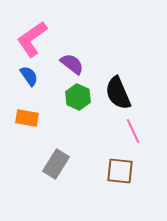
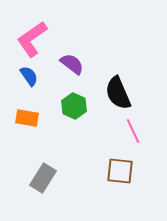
green hexagon: moved 4 px left, 9 px down
gray rectangle: moved 13 px left, 14 px down
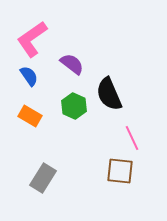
black semicircle: moved 9 px left, 1 px down
orange rectangle: moved 3 px right, 2 px up; rotated 20 degrees clockwise
pink line: moved 1 px left, 7 px down
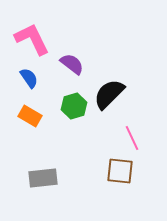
pink L-shape: rotated 99 degrees clockwise
blue semicircle: moved 2 px down
black semicircle: rotated 68 degrees clockwise
green hexagon: rotated 20 degrees clockwise
gray rectangle: rotated 52 degrees clockwise
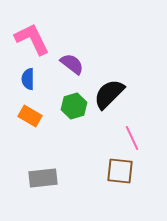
blue semicircle: moved 1 px left, 1 px down; rotated 145 degrees counterclockwise
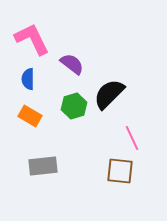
gray rectangle: moved 12 px up
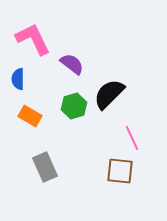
pink L-shape: moved 1 px right
blue semicircle: moved 10 px left
gray rectangle: moved 2 px right, 1 px down; rotated 72 degrees clockwise
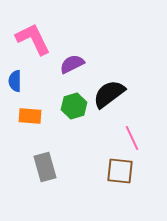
purple semicircle: rotated 65 degrees counterclockwise
blue semicircle: moved 3 px left, 2 px down
black semicircle: rotated 8 degrees clockwise
orange rectangle: rotated 25 degrees counterclockwise
gray rectangle: rotated 8 degrees clockwise
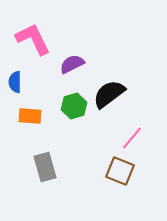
blue semicircle: moved 1 px down
pink line: rotated 65 degrees clockwise
brown square: rotated 16 degrees clockwise
